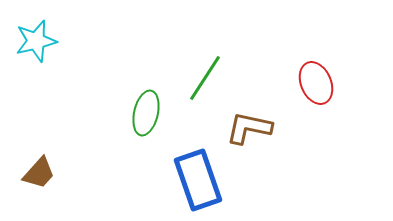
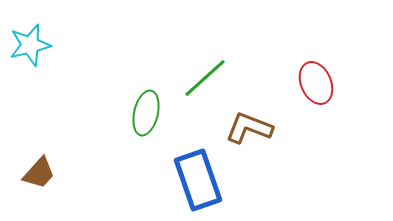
cyan star: moved 6 px left, 4 px down
green line: rotated 15 degrees clockwise
brown L-shape: rotated 9 degrees clockwise
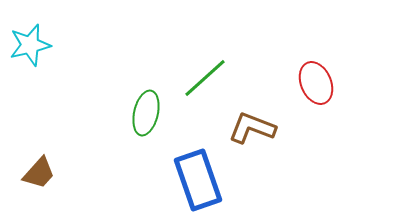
brown L-shape: moved 3 px right
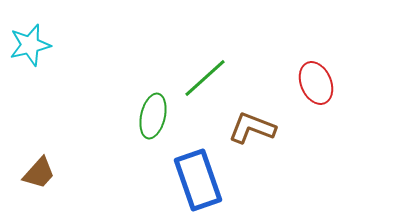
green ellipse: moved 7 px right, 3 px down
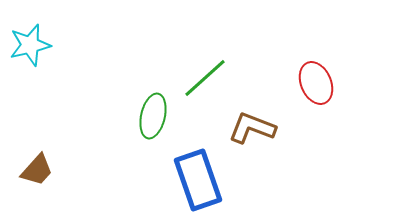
brown trapezoid: moved 2 px left, 3 px up
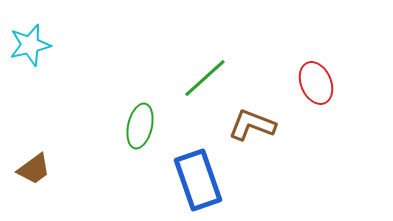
green ellipse: moved 13 px left, 10 px down
brown L-shape: moved 3 px up
brown trapezoid: moved 3 px left, 1 px up; rotated 12 degrees clockwise
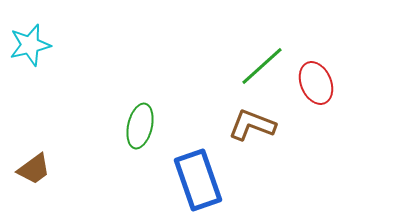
green line: moved 57 px right, 12 px up
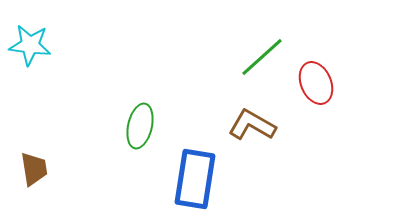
cyan star: rotated 21 degrees clockwise
green line: moved 9 px up
brown L-shape: rotated 9 degrees clockwise
brown trapezoid: rotated 63 degrees counterclockwise
blue rectangle: moved 3 px left, 1 px up; rotated 28 degrees clockwise
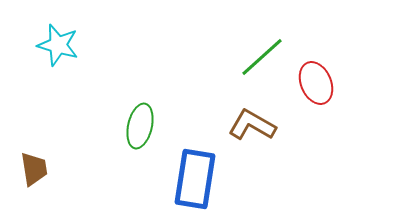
cyan star: moved 28 px right; rotated 9 degrees clockwise
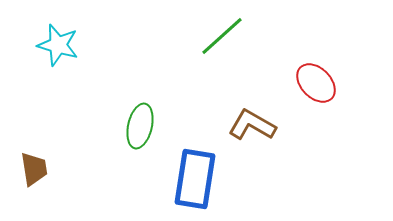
green line: moved 40 px left, 21 px up
red ellipse: rotated 21 degrees counterclockwise
